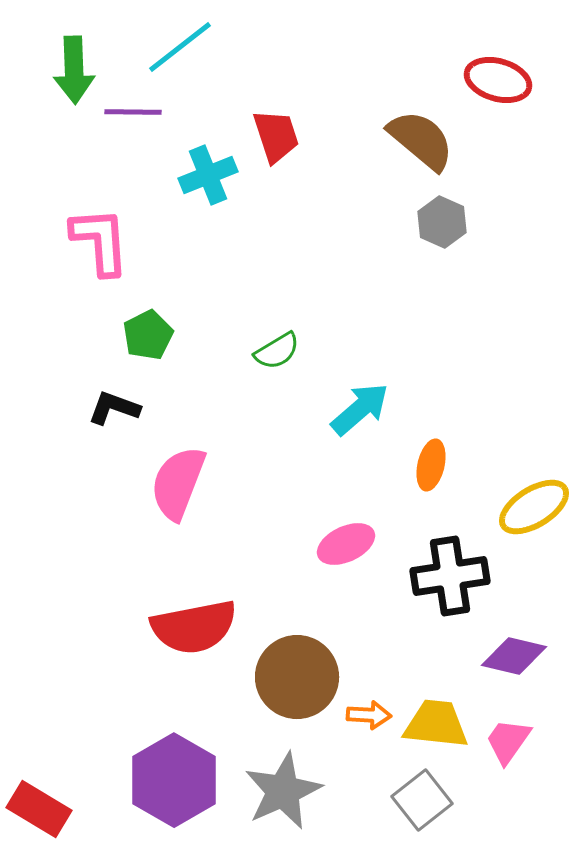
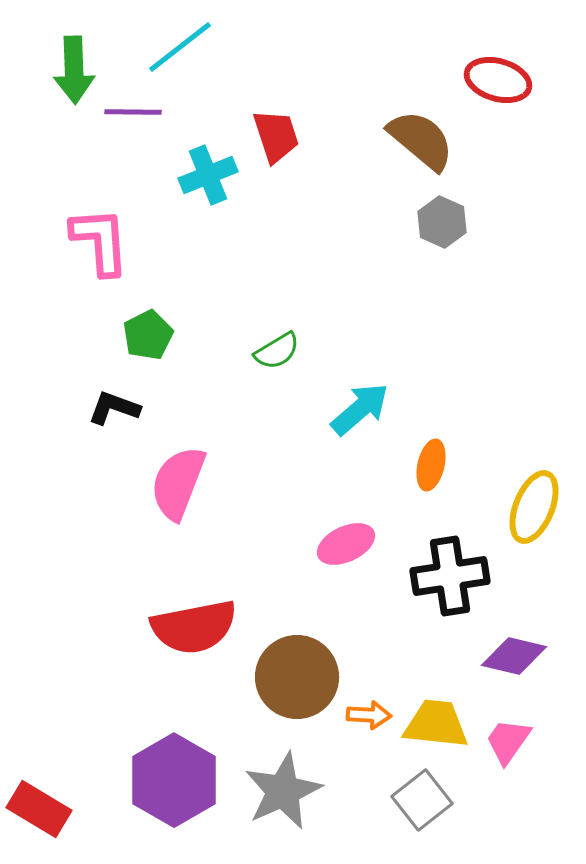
yellow ellipse: rotated 36 degrees counterclockwise
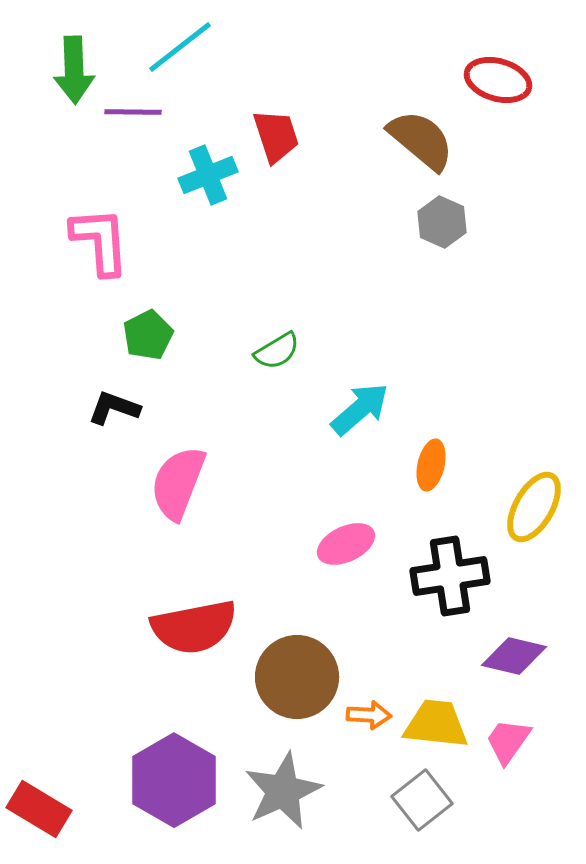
yellow ellipse: rotated 8 degrees clockwise
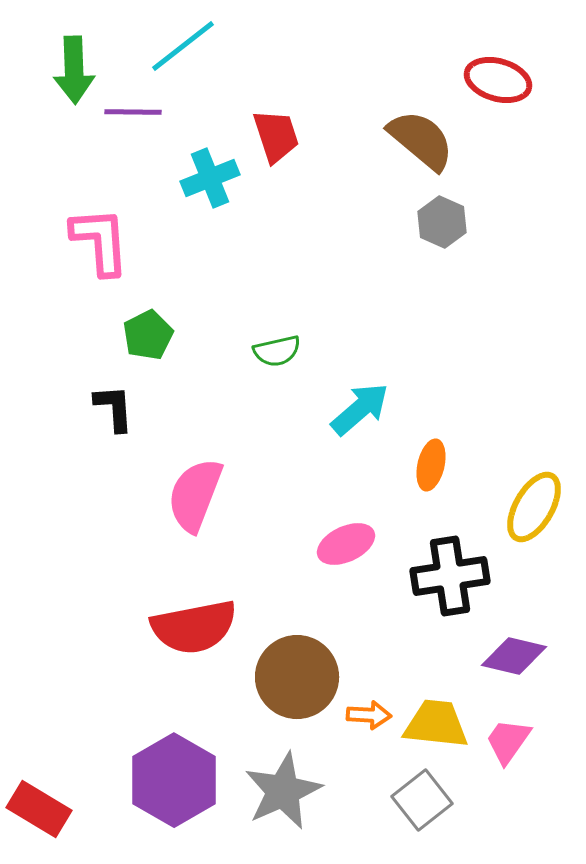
cyan line: moved 3 px right, 1 px up
cyan cross: moved 2 px right, 3 px down
green semicircle: rotated 18 degrees clockwise
black L-shape: rotated 66 degrees clockwise
pink semicircle: moved 17 px right, 12 px down
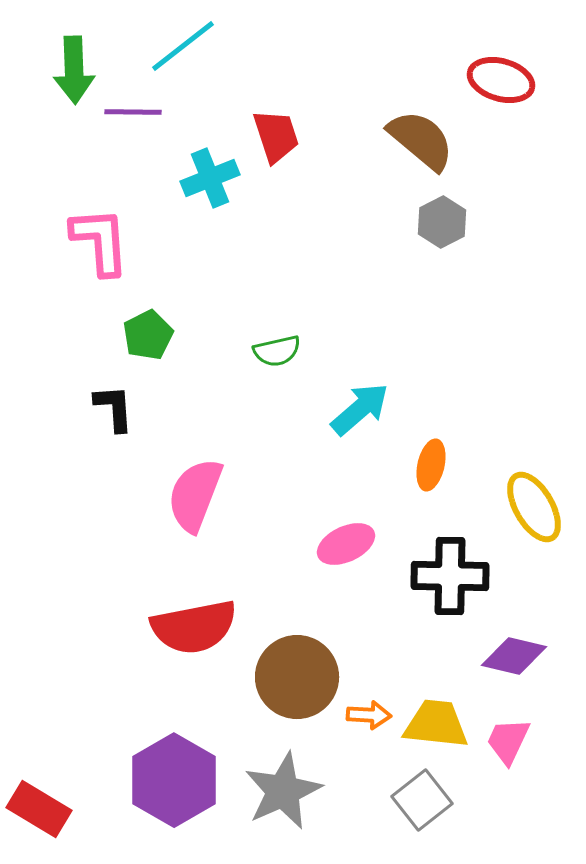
red ellipse: moved 3 px right
gray hexagon: rotated 9 degrees clockwise
yellow ellipse: rotated 60 degrees counterclockwise
black cross: rotated 10 degrees clockwise
pink trapezoid: rotated 10 degrees counterclockwise
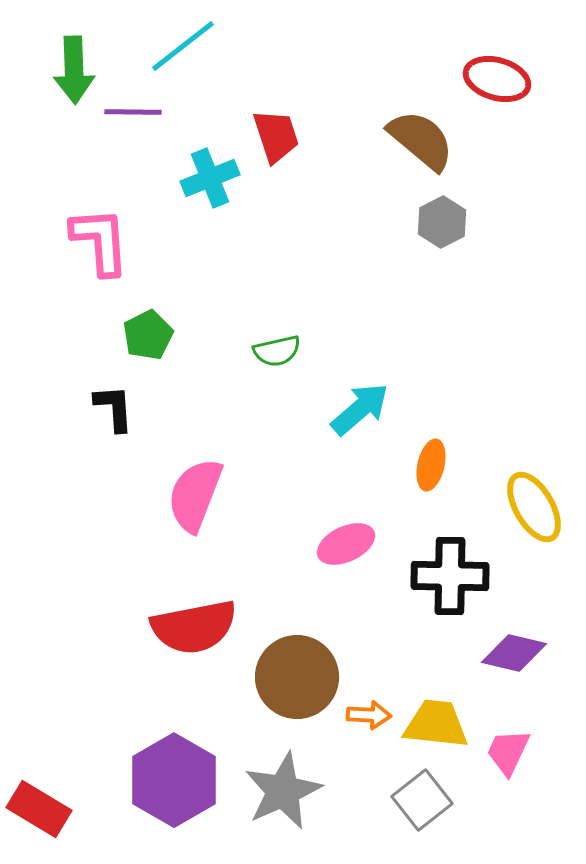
red ellipse: moved 4 px left, 1 px up
purple diamond: moved 3 px up
pink trapezoid: moved 11 px down
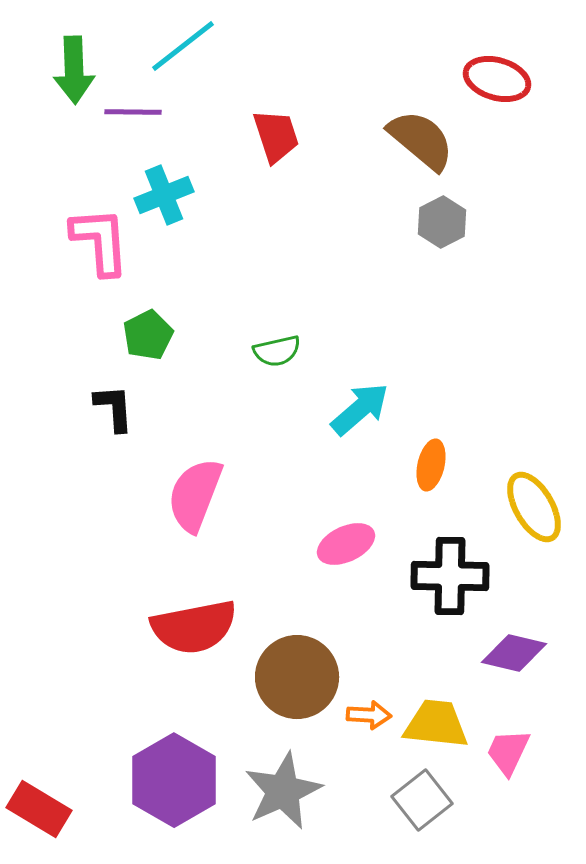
cyan cross: moved 46 px left, 17 px down
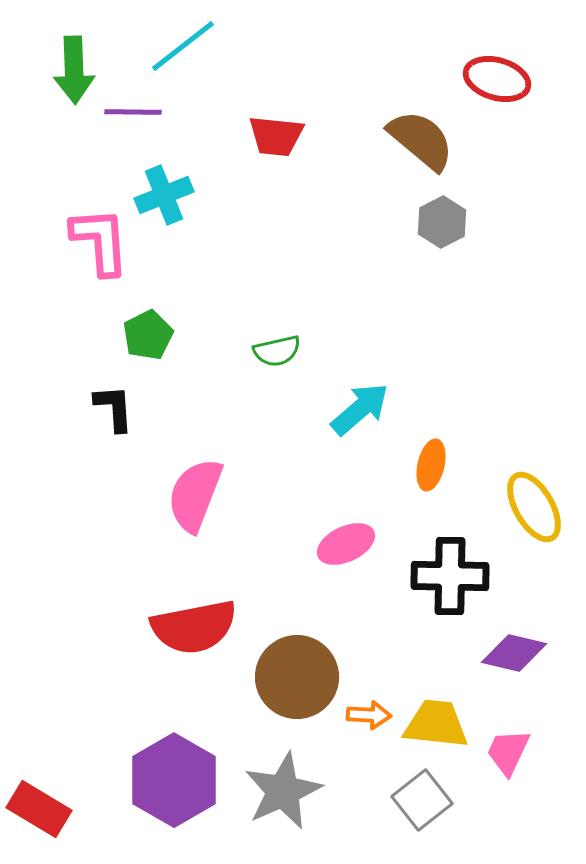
red trapezoid: rotated 114 degrees clockwise
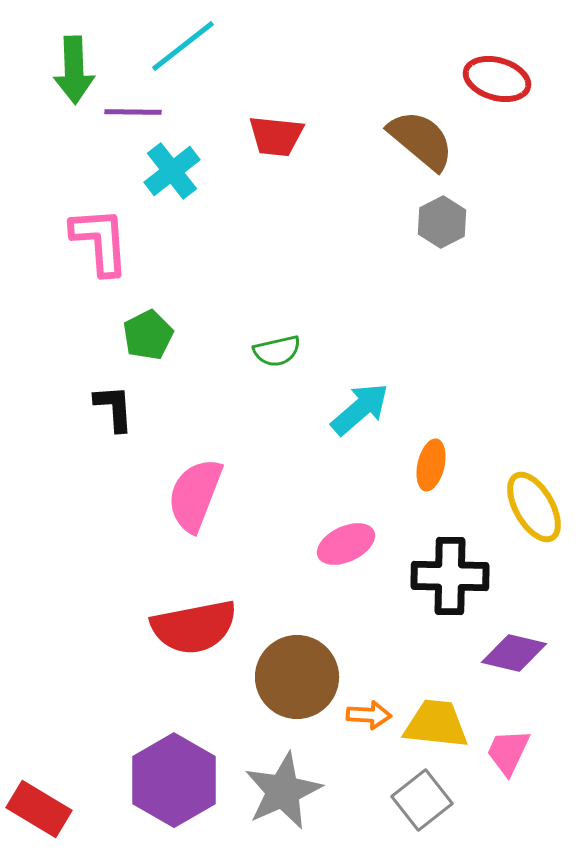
cyan cross: moved 8 px right, 24 px up; rotated 16 degrees counterclockwise
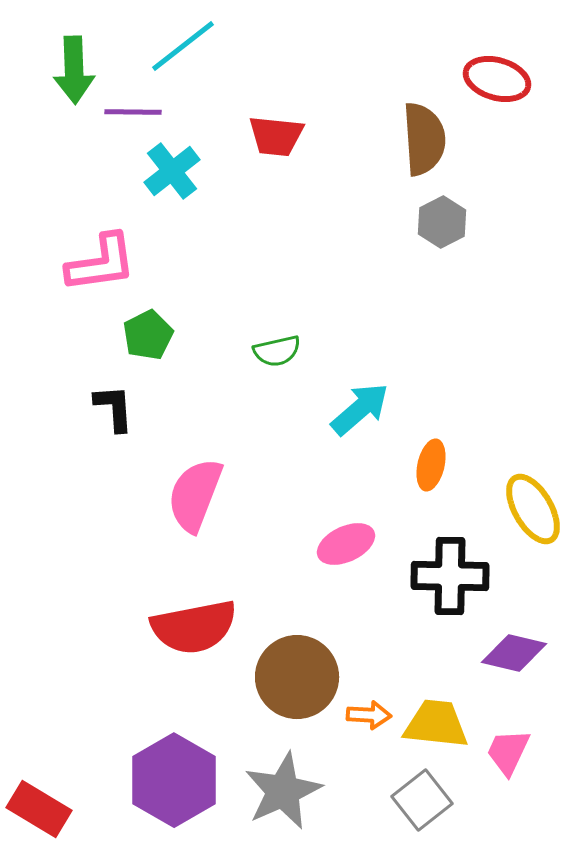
brown semicircle: moved 3 px right, 1 px up; rotated 46 degrees clockwise
pink L-shape: moved 1 px right, 22 px down; rotated 86 degrees clockwise
yellow ellipse: moved 1 px left, 2 px down
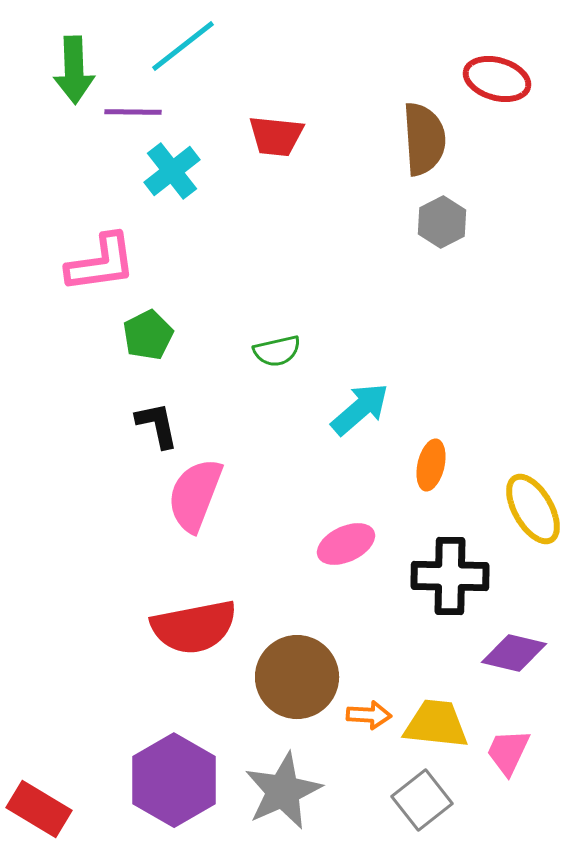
black L-shape: moved 43 px right, 17 px down; rotated 8 degrees counterclockwise
